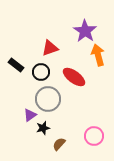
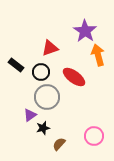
gray circle: moved 1 px left, 2 px up
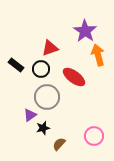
black circle: moved 3 px up
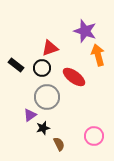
purple star: rotated 15 degrees counterclockwise
black circle: moved 1 px right, 1 px up
brown semicircle: rotated 112 degrees clockwise
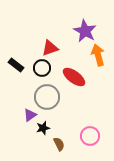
purple star: rotated 10 degrees clockwise
pink circle: moved 4 px left
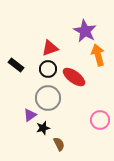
black circle: moved 6 px right, 1 px down
gray circle: moved 1 px right, 1 px down
pink circle: moved 10 px right, 16 px up
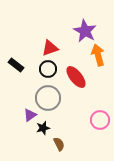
red ellipse: moved 2 px right; rotated 15 degrees clockwise
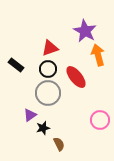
gray circle: moved 5 px up
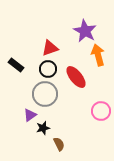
gray circle: moved 3 px left, 1 px down
pink circle: moved 1 px right, 9 px up
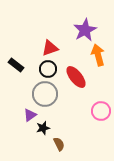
purple star: moved 1 px up; rotated 15 degrees clockwise
